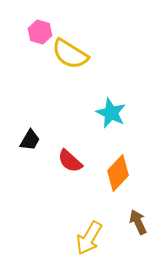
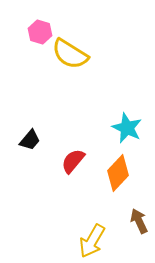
cyan star: moved 16 px right, 15 px down
black trapezoid: rotated 10 degrees clockwise
red semicircle: moved 3 px right; rotated 88 degrees clockwise
brown arrow: moved 1 px right, 1 px up
yellow arrow: moved 3 px right, 3 px down
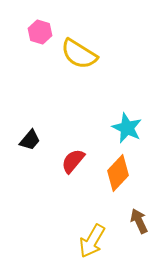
yellow semicircle: moved 9 px right
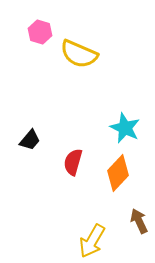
yellow semicircle: rotated 9 degrees counterclockwise
cyan star: moved 2 px left
red semicircle: moved 1 px down; rotated 24 degrees counterclockwise
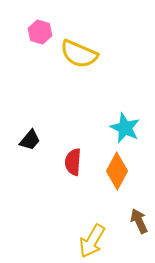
red semicircle: rotated 12 degrees counterclockwise
orange diamond: moved 1 px left, 2 px up; rotated 15 degrees counterclockwise
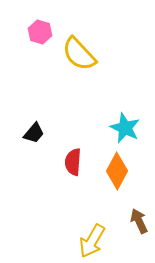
yellow semicircle: rotated 24 degrees clockwise
black trapezoid: moved 4 px right, 7 px up
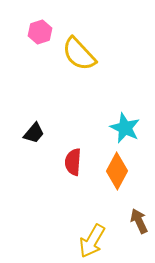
pink hexagon: rotated 25 degrees clockwise
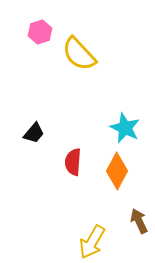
yellow arrow: moved 1 px down
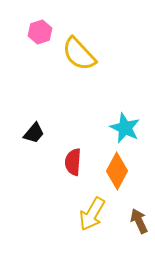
yellow arrow: moved 28 px up
